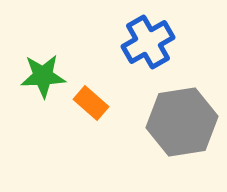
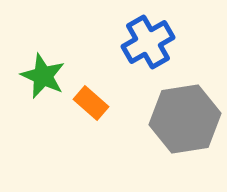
green star: rotated 27 degrees clockwise
gray hexagon: moved 3 px right, 3 px up
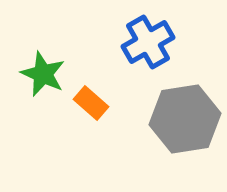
green star: moved 2 px up
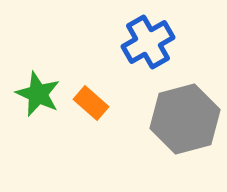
green star: moved 5 px left, 20 px down
gray hexagon: rotated 6 degrees counterclockwise
